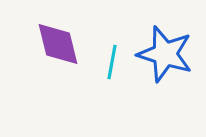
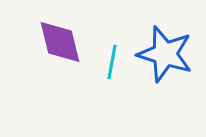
purple diamond: moved 2 px right, 2 px up
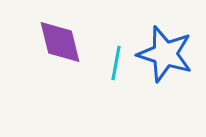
cyan line: moved 4 px right, 1 px down
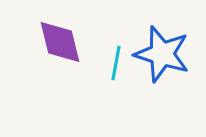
blue star: moved 3 px left
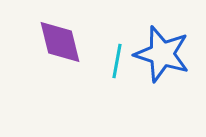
cyan line: moved 1 px right, 2 px up
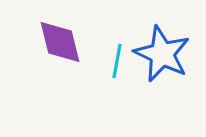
blue star: rotated 8 degrees clockwise
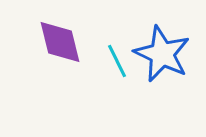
cyan line: rotated 36 degrees counterclockwise
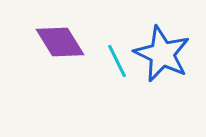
purple diamond: rotated 18 degrees counterclockwise
